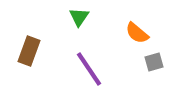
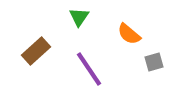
orange semicircle: moved 8 px left, 1 px down
brown rectangle: moved 7 px right; rotated 28 degrees clockwise
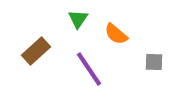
green triangle: moved 1 px left, 2 px down
orange semicircle: moved 13 px left
gray square: rotated 18 degrees clockwise
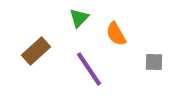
green triangle: moved 1 px right, 1 px up; rotated 10 degrees clockwise
orange semicircle: rotated 20 degrees clockwise
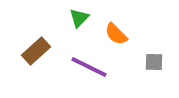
orange semicircle: rotated 15 degrees counterclockwise
purple line: moved 2 px up; rotated 30 degrees counterclockwise
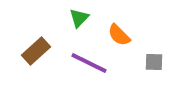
orange semicircle: moved 3 px right, 1 px down
purple line: moved 4 px up
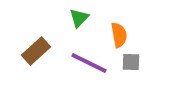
orange semicircle: rotated 145 degrees counterclockwise
gray square: moved 23 px left
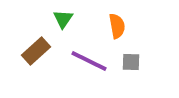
green triangle: moved 16 px left, 1 px down; rotated 10 degrees counterclockwise
orange semicircle: moved 2 px left, 9 px up
purple line: moved 2 px up
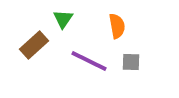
brown rectangle: moved 2 px left, 6 px up
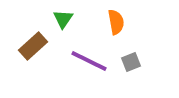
orange semicircle: moved 1 px left, 4 px up
brown rectangle: moved 1 px left, 1 px down
gray square: rotated 24 degrees counterclockwise
